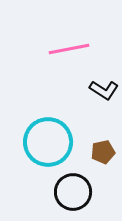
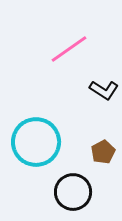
pink line: rotated 24 degrees counterclockwise
cyan circle: moved 12 px left
brown pentagon: rotated 15 degrees counterclockwise
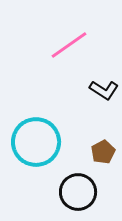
pink line: moved 4 px up
black circle: moved 5 px right
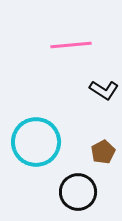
pink line: moved 2 px right; rotated 30 degrees clockwise
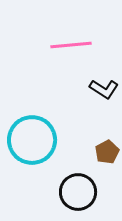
black L-shape: moved 1 px up
cyan circle: moved 4 px left, 2 px up
brown pentagon: moved 4 px right
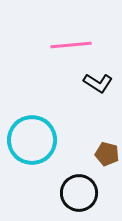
black L-shape: moved 6 px left, 6 px up
brown pentagon: moved 2 px down; rotated 30 degrees counterclockwise
black circle: moved 1 px right, 1 px down
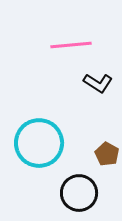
cyan circle: moved 7 px right, 3 px down
brown pentagon: rotated 15 degrees clockwise
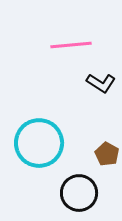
black L-shape: moved 3 px right
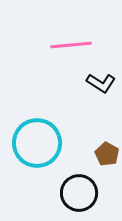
cyan circle: moved 2 px left
